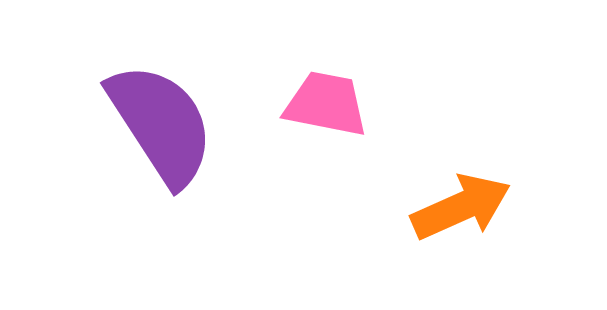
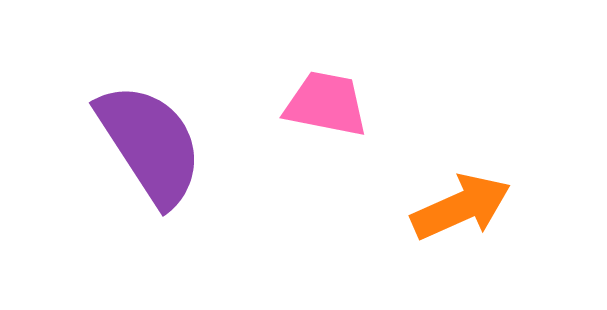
purple semicircle: moved 11 px left, 20 px down
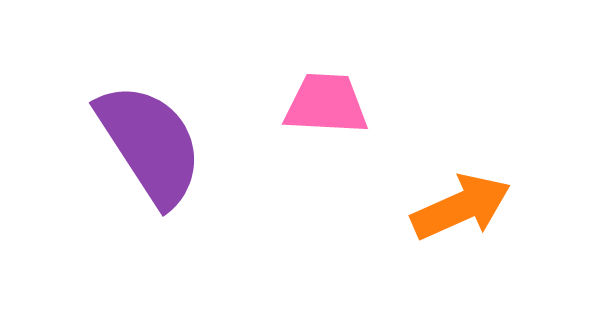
pink trapezoid: rotated 8 degrees counterclockwise
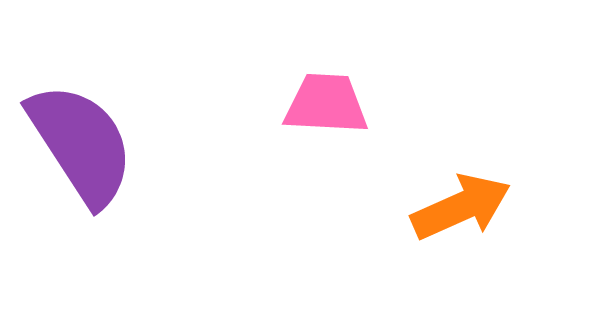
purple semicircle: moved 69 px left
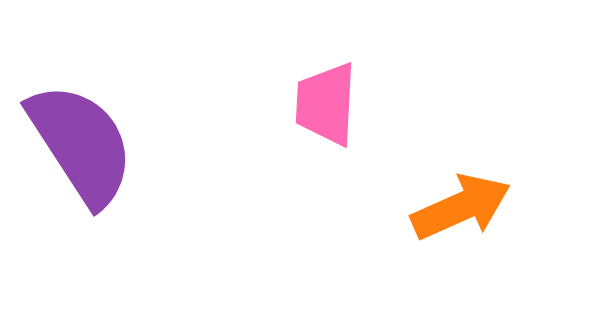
pink trapezoid: rotated 90 degrees counterclockwise
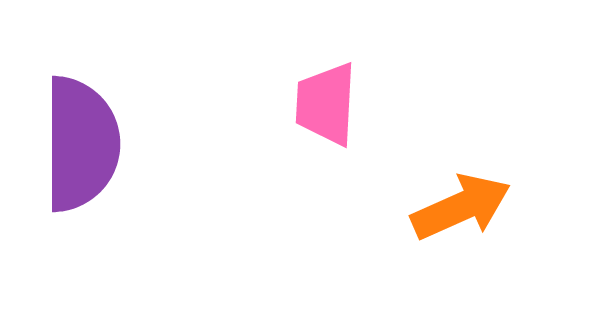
purple semicircle: rotated 33 degrees clockwise
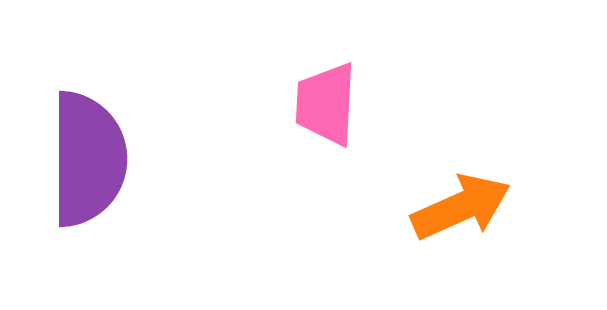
purple semicircle: moved 7 px right, 15 px down
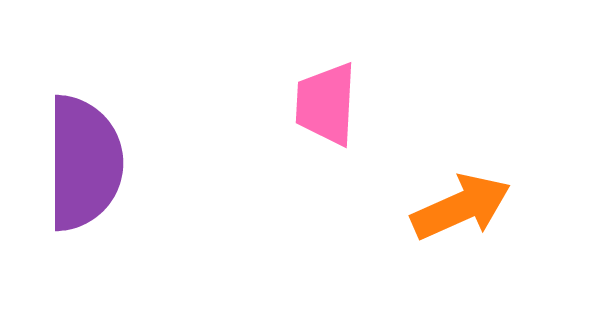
purple semicircle: moved 4 px left, 4 px down
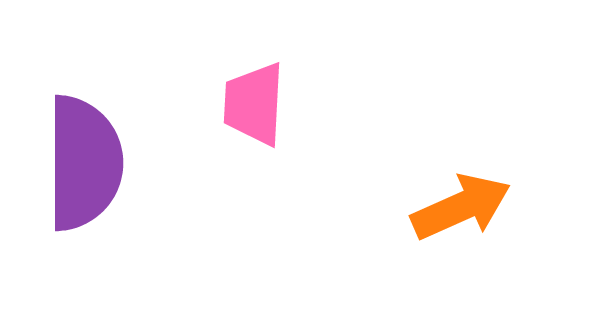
pink trapezoid: moved 72 px left
